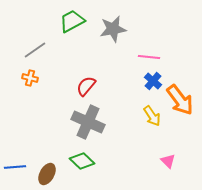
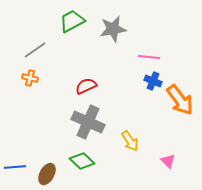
blue cross: rotated 18 degrees counterclockwise
red semicircle: rotated 25 degrees clockwise
yellow arrow: moved 22 px left, 25 px down
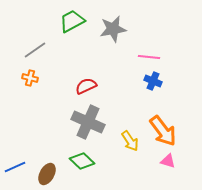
orange arrow: moved 17 px left, 31 px down
pink triangle: rotated 28 degrees counterclockwise
blue line: rotated 20 degrees counterclockwise
